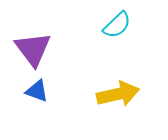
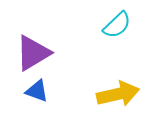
purple triangle: moved 4 px down; rotated 36 degrees clockwise
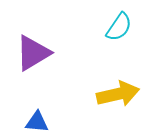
cyan semicircle: moved 2 px right, 2 px down; rotated 12 degrees counterclockwise
blue triangle: moved 31 px down; rotated 15 degrees counterclockwise
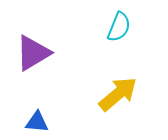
cyan semicircle: rotated 12 degrees counterclockwise
yellow arrow: rotated 27 degrees counterclockwise
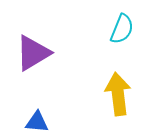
cyan semicircle: moved 3 px right, 2 px down
yellow arrow: rotated 57 degrees counterclockwise
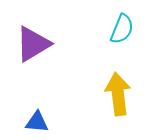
purple triangle: moved 9 px up
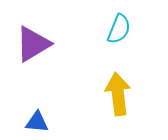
cyan semicircle: moved 3 px left
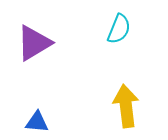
purple triangle: moved 1 px right, 1 px up
yellow arrow: moved 8 px right, 12 px down
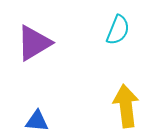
cyan semicircle: moved 1 px left, 1 px down
blue triangle: moved 1 px up
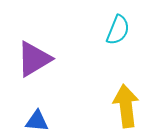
purple triangle: moved 16 px down
